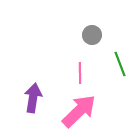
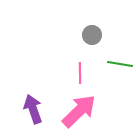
green line: rotated 60 degrees counterclockwise
purple arrow: moved 11 px down; rotated 28 degrees counterclockwise
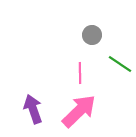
green line: rotated 25 degrees clockwise
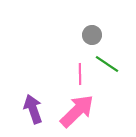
green line: moved 13 px left
pink line: moved 1 px down
pink arrow: moved 2 px left
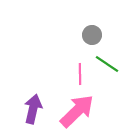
purple arrow: rotated 32 degrees clockwise
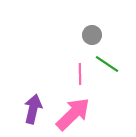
pink arrow: moved 4 px left, 3 px down
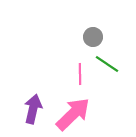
gray circle: moved 1 px right, 2 px down
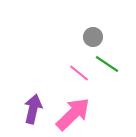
pink line: moved 1 px left, 1 px up; rotated 50 degrees counterclockwise
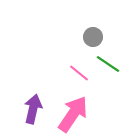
green line: moved 1 px right
pink arrow: rotated 12 degrees counterclockwise
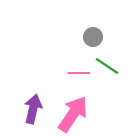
green line: moved 1 px left, 2 px down
pink line: rotated 40 degrees counterclockwise
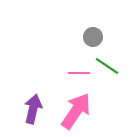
pink arrow: moved 3 px right, 3 px up
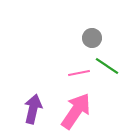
gray circle: moved 1 px left, 1 px down
pink line: rotated 10 degrees counterclockwise
